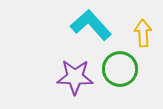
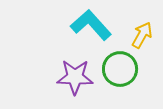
yellow arrow: moved 1 px left, 2 px down; rotated 32 degrees clockwise
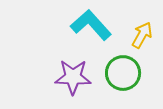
green circle: moved 3 px right, 4 px down
purple star: moved 2 px left
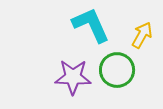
cyan L-shape: rotated 18 degrees clockwise
green circle: moved 6 px left, 3 px up
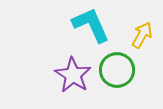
purple star: moved 2 px up; rotated 30 degrees clockwise
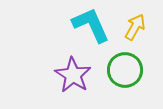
yellow arrow: moved 7 px left, 8 px up
green circle: moved 8 px right
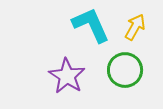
purple star: moved 6 px left, 1 px down
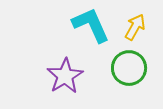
green circle: moved 4 px right, 2 px up
purple star: moved 2 px left; rotated 9 degrees clockwise
